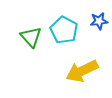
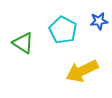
cyan pentagon: moved 1 px left
green triangle: moved 8 px left, 6 px down; rotated 15 degrees counterclockwise
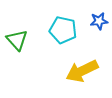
cyan pentagon: rotated 16 degrees counterclockwise
green triangle: moved 6 px left, 3 px up; rotated 15 degrees clockwise
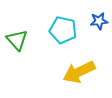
yellow arrow: moved 3 px left, 1 px down
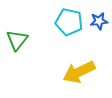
cyan pentagon: moved 6 px right, 8 px up
green triangle: rotated 20 degrees clockwise
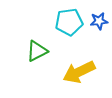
cyan pentagon: rotated 20 degrees counterclockwise
green triangle: moved 20 px right, 11 px down; rotated 25 degrees clockwise
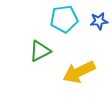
cyan pentagon: moved 5 px left, 3 px up
green triangle: moved 3 px right
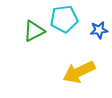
blue star: moved 9 px down
green triangle: moved 6 px left, 20 px up
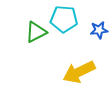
cyan pentagon: rotated 12 degrees clockwise
green triangle: moved 2 px right, 1 px down
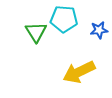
green triangle: rotated 35 degrees counterclockwise
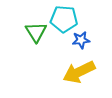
blue star: moved 18 px left, 10 px down
